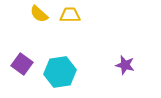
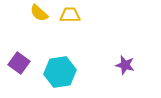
yellow semicircle: moved 1 px up
purple square: moved 3 px left, 1 px up
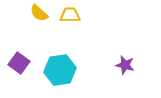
cyan hexagon: moved 2 px up
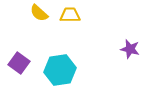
purple star: moved 5 px right, 16 px up
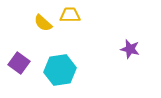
yellow semicircle: moved 4 px right, 10 px down
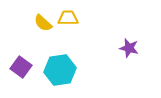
yellow trapezoid: moved 2 px left, 3 px down
purple star: moved 1 px left, 1 px up
purple square: moved 2 px right, 4 px down
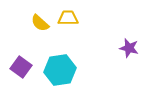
yellow semicircle: moved 3 px left
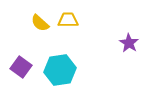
yellow trapezoid: moved 2 px down
purple star: moved 5 px up; rotated 18 degrees clockwise
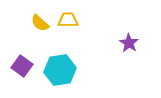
purple square: moved 1 px right, 1 px up
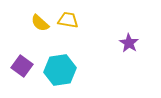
yellow trapezoid: rotated 10 degrees clockwise
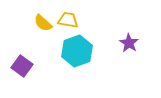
yellow semicircle: moved 3 px right
cyan hexagon: moved 17 px right, 19 px up; rotated 12 degrees counterclockwise
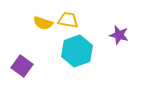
yellow semicircle: rotated 24 degrees counterclockwise
purple star: moved 10 px left, 8 px up; rotated 18 degrees counterclockwise
